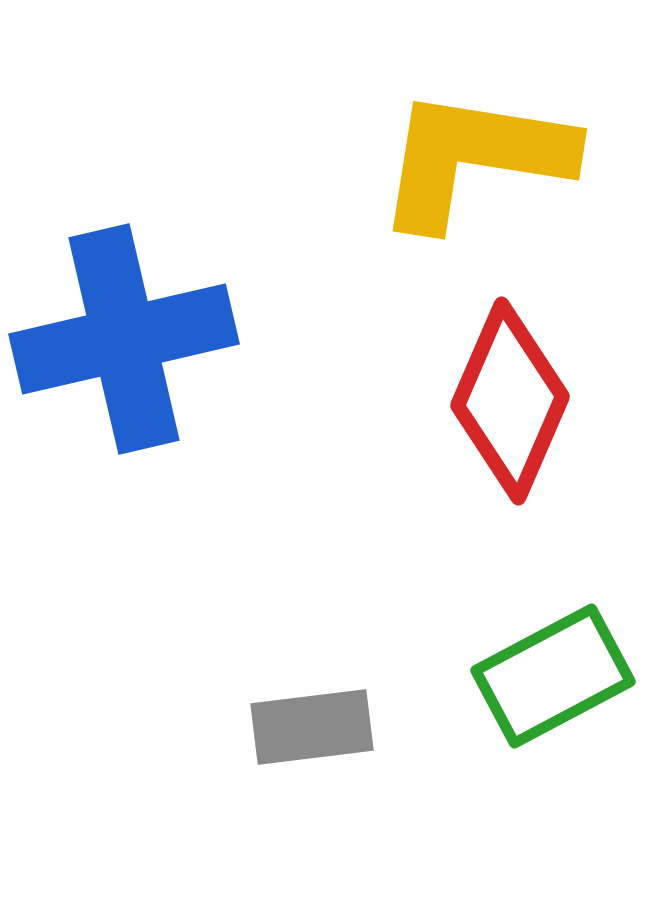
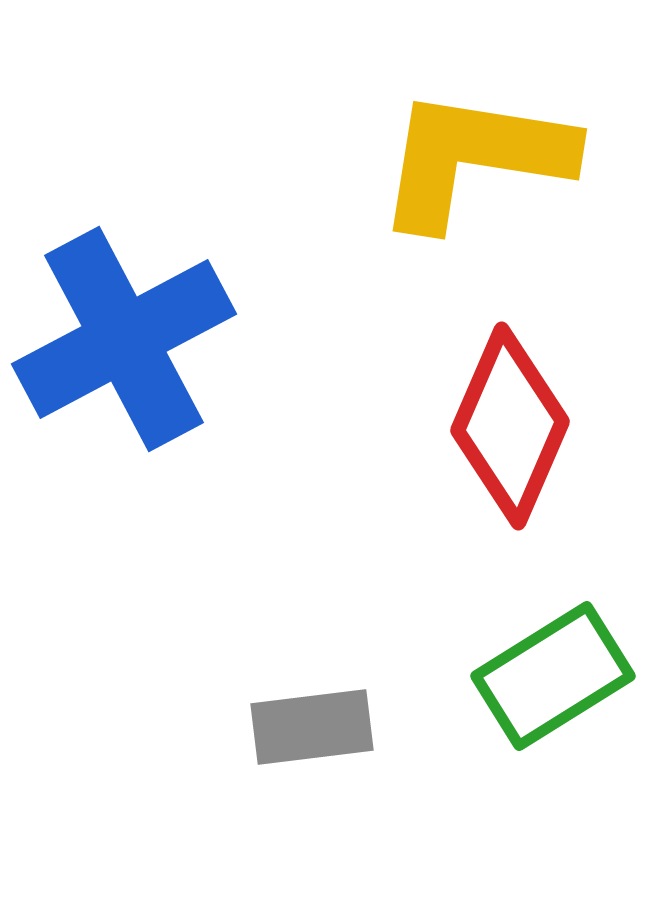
blue cross: rotated 15 degrees counterclockwise
red diamond: moved 25 px down
green rectangle: rotated 4 degrees counterclockwise
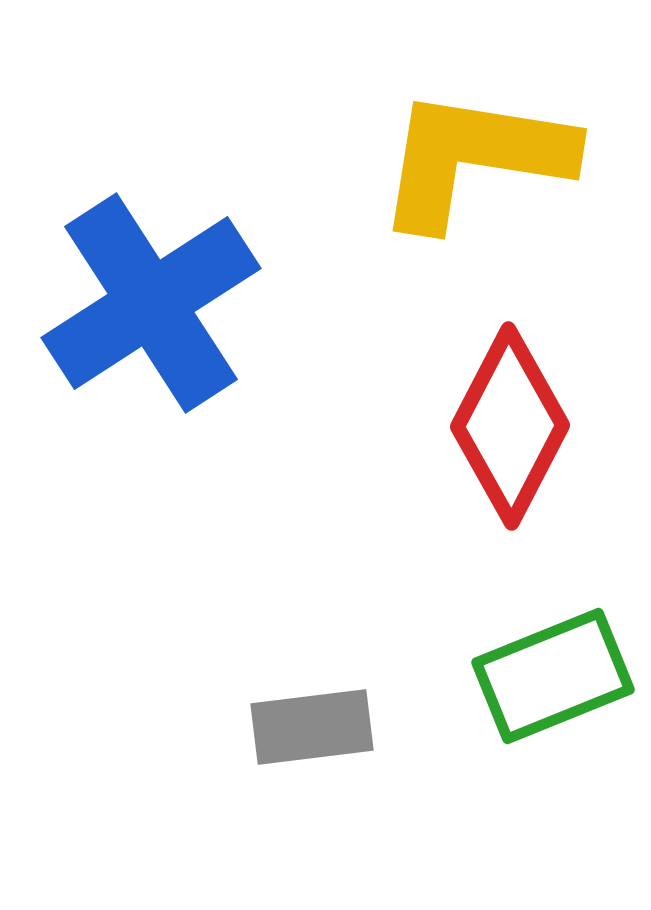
blue cross: moved 27 px right, 36 px up; rotated 5 degrees counterclockwise
red diamond: rotated 4 degrees clockwise
green rectangle: rotated 10 degrees clockwise
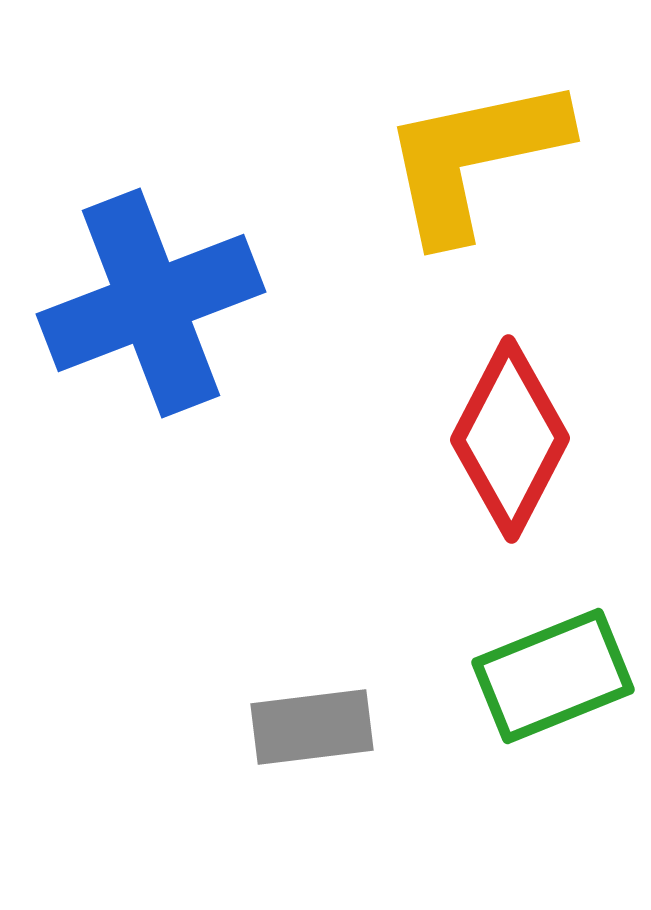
yellow L-shape: rotated 21 degrees counterclockwise
blue cross: rotated 12 degrees clockwise
red diamond: moved 13 px down
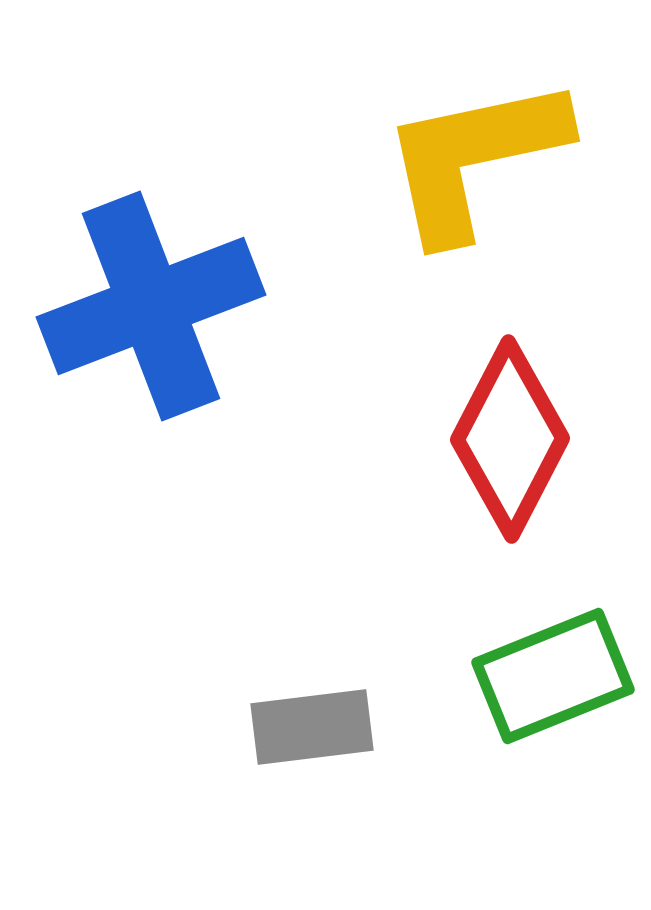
blue cross: moved 3 px down
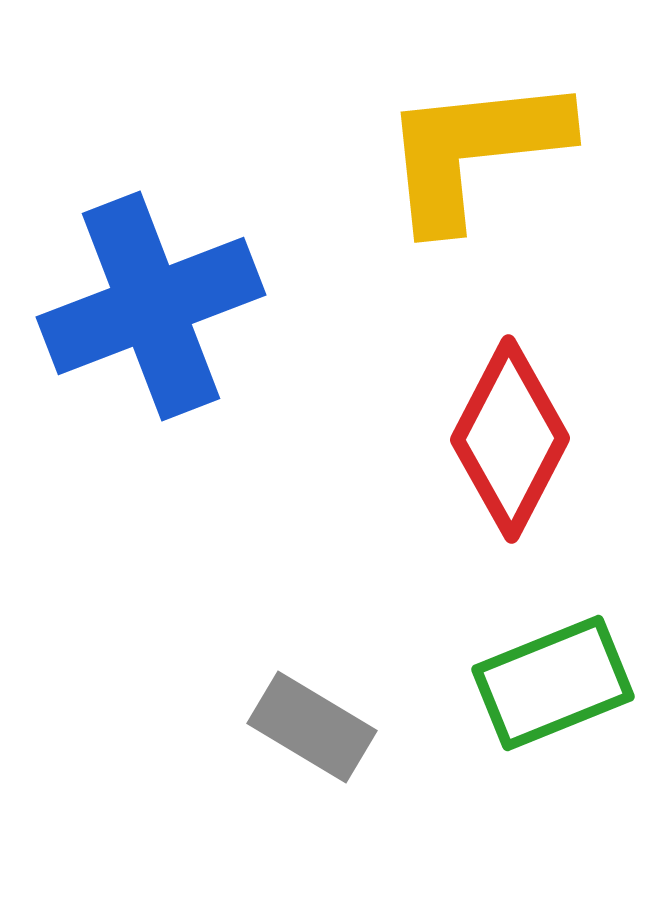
yellow L-shape: moved 7 px up; rotated 6 degrees clockwise
green rectangle: moved 7 px down
gray rectangle: rotated 38 degrees clockwise
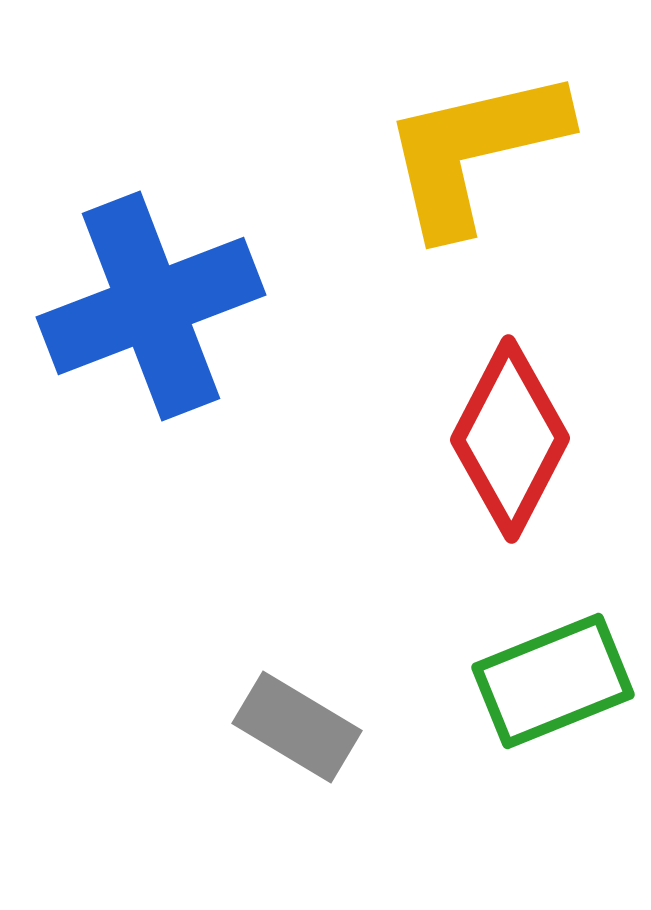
yellow L-shape: rotated 7 degrees counterclockwise
green rectangle: moved 2 px up
gray rectangle: moved 15 px left
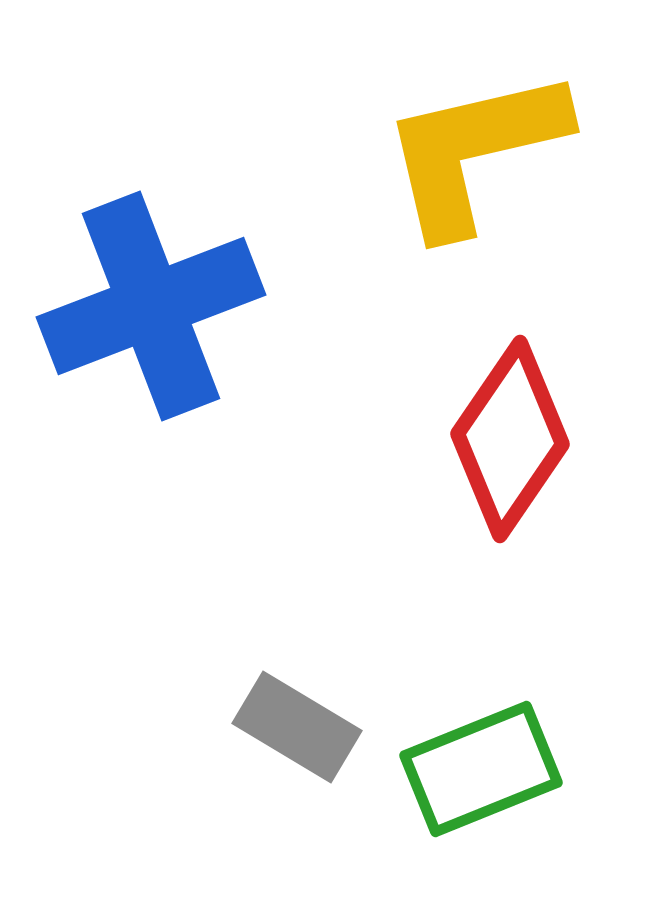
red diamond: rotated 7 degrees clockwise
green rectangle: moved 72 px left, 88 px down
